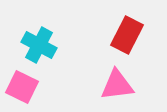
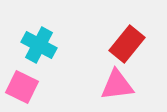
red rectangle: moved 9 px down; rotated 12 degrees clockwise
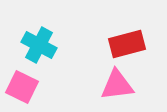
red rectangle: rotated 36 degrees clockwise
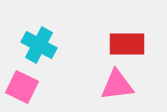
red rectangle: rotated 15 degrees clockwise
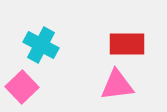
cyan cross: moved 2 px right
pink square: rotated 20 degrees clockwise
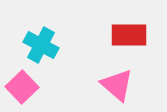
red rectangle: moved 2 px right, 9 px up
pink triangle: rotated 48 degrees clockwise
